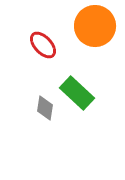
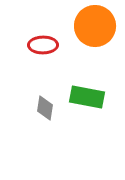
red ellipse: rotated 48 degrees counterclockwise
green rectangle: moved 10 px right, 4 px down; rotated 32 degrees counterclockwise
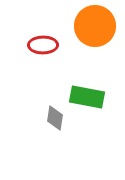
gray diamond: moved 10 px right, 10 px down
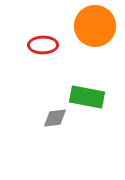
gray diamond: rotated 75 degrees clockwise
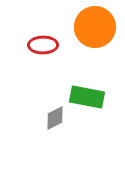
orange circle: moved 1 px down
gray diamond: rotated 20 degrees counterclockwise
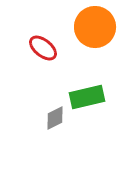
red ellipse: moved 3 px down; rotated 40 degrees clockwise
green rectangle: rotated 24 degrees counterclockwise
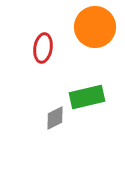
red ellipse: rotated 60 degrees clockwise
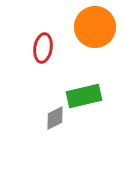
green rectangle: moved 3 px left, 1 px up
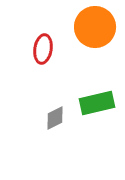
red ellipse: moved 1 px down
green rectangle: moved 13 px right, 7 px down
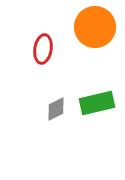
gray diamond: moved 1 px right, 9 px up
